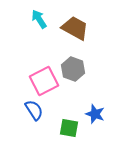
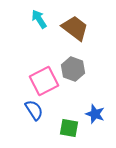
brown trapezoid: rotated 8 degrees clockwise
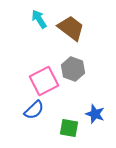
brown trapezoid: moved 4 px left
blue semicircle: rotated 80 degrees clockwise
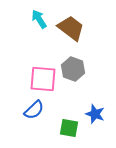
pink square: moved 1 px left, 2 px up; rotated 32 degrees clockwise
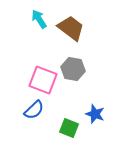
gray hexagon: rotated 10 degrees counterclockwise
pink square: moved 1 px down; rotated 16 degrees clockwise
green square: rotated 12 degrees clockwise
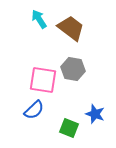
pink square: rotated 12 degrees counterclockwise
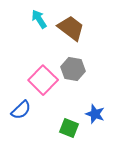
pink square: rotated 36 degrees clockwise
blue semicircle: moved 13 px left
